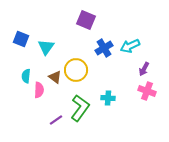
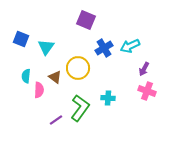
yellow circle: moved 2 px right, 2 px up
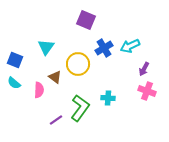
blue square: moved 6 px left, 21 px down
yellow circle: moved 4 px up
cyan semicircle: moved 12 px left, 7 px down; rotated 56 degrees counterclockwise
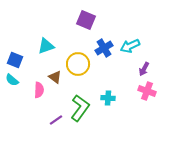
cyan triangle: moved 1 px up; rotated 36 degrees clockwise
cyan semicircle: moved 2 px left, 3 px up
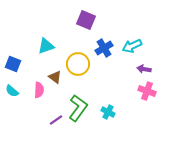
cyan arrow: moved 2 px right
blue square: moved 2 px left, 4 px down
purple arrow: rotated 72 degrees clockwise
cyan semicircle: moved 11 px down
cyan cross: moved 14 px down; rotated 24 degrees clockwise
green L-shape: moved 2 px left
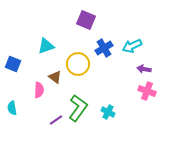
cyan semicircle: moved 17 px down; rotated 40 degrees clockwise
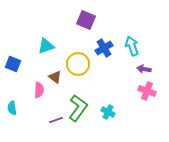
cyan arrow: rotated 96 degrees clockwise
purple line: rotated 16 degrees clockwise
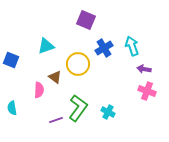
blue square: moved 2 px left, 4 px up
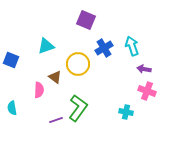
cyan cross: moved 18 px right; rotated 16 degrees counterclockwise
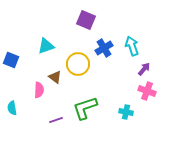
purple arrow: rotated 120 degrees clockwise
green L-shape: moved 7 px right; rotated 144 degrees counterclockwise
